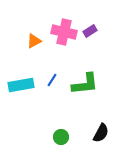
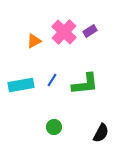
pink cross: rotated 30 degrees clockwise
green circle: moved 7 px left, 10 px up
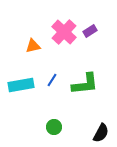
orange triangle: moved 1 px left, 5 px down; rotated 14 degrees clockwise
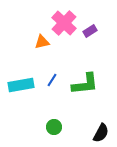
pink cross: moved 9 px up
orange triangle: moved 9 px right, 4 px up
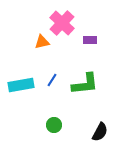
pink cross: moved 2 px left
purple rectangle: moved 9 px down; rotated 32 degrees clockwise
green circle: moved 2 px up
black semicircle: moved 1 px left, 1 px up
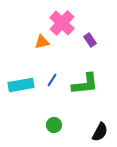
purple rectangle: rotated 56 degrees clockwise
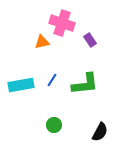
pink cross: rotated 25 degrees counterclockwise
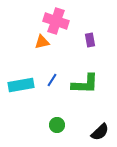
pink cross: moved 6 px left, 2 px up
purple rectangle: rotated 24 degrees clockwise
green L-shape: rotated 8 degrees clockwise
green circle: moved 3 px right
black semicircle: rotated 18 degrees clockwise
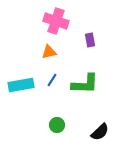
orange triangle: moved 7 px right, 10 px down
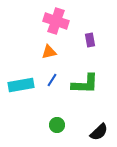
black semicircle: moved 1 px left
